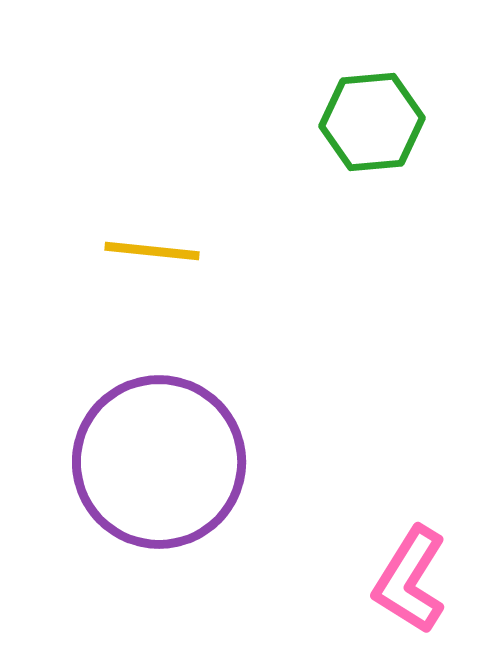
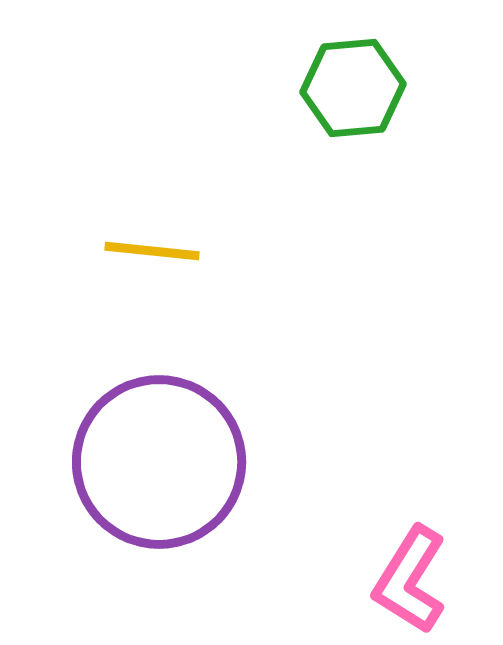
green hexagon: moved 19 px left, 34 px up
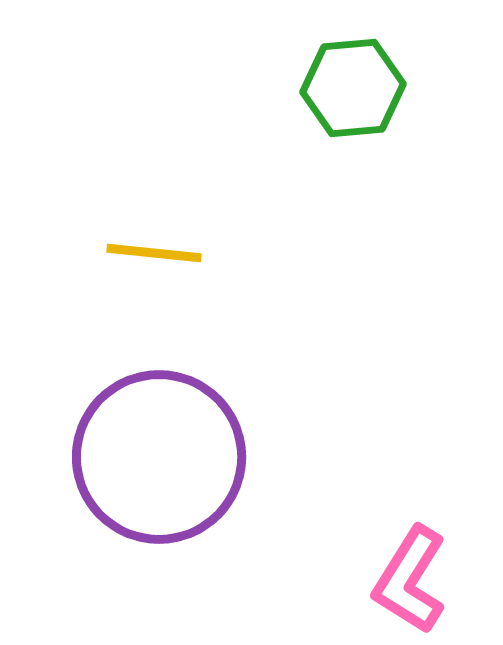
yellow line: moved 2 px right, 2 px down
purple circle: moved 5 px up
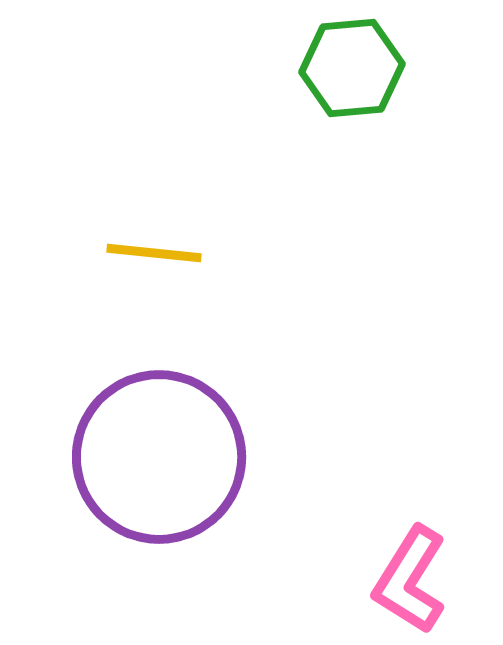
green hexagon: moved 1 px left, 20 px up
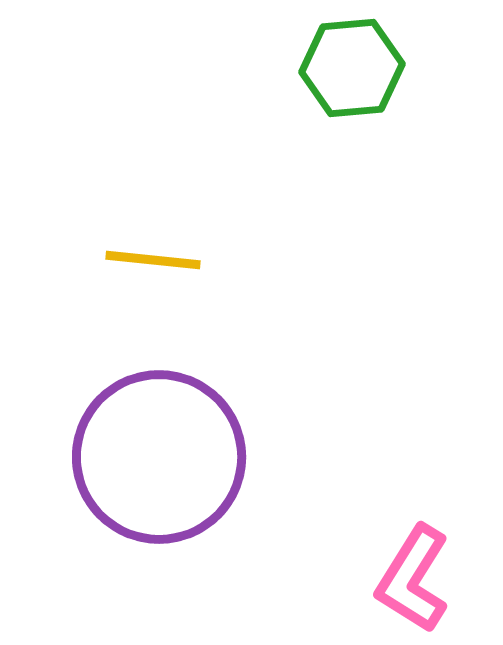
yellow line: moved 1 px left, 7 px down
pink L-shape: moved 3 px right, 1 px up
